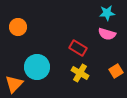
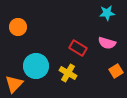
pink semicircle: moved 9 px down
cyan circle: moved 1 px left, 1 px up
yellow cross: moved 12 px left
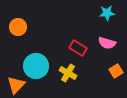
orange triangle: moved 2 px right, 1 px down
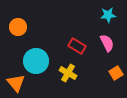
cyan star: moved 1 px right, 2 px down
pink semicircle: rotated 132 degrees counterclockwise
red rectangle: moved 1 px left, 2 px up
cyan circle: moved 5 px up
orange square: moved 2 px down
orange triangle: moved 2 px up; rotated 24 degrees counterclockwise
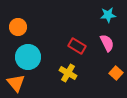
cyan circle: moved 8 px left, 4 px up
orange square: rotated 16 degrees counterclockwise
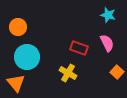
cyan star: rotated 21 degrees clockwise
red rectangle: moved 2 px right, 2 px down; rotated 12 degrees counterclockwise
cyan circle: moved 1 px left
orange square: moved 1 px right, 1 px up
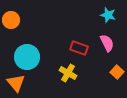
orange circle: moved 7 px left, 7 px up
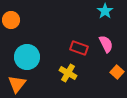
cyan star: moved 3 px left, 4 px up; rotated 21 degrees clockwise
pink semicircle: moved 1 px left, 1 px down
orange triangle: moved 1 px right, 1 px down; rotated 18 degrees clockwise
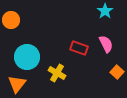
yellow cross: moved 11 px left
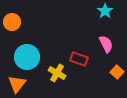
orange circle: moved 1 px right, 2 px down
red rectangle: moved 11 px down
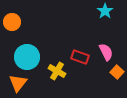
pink semicircle: moved 8 px down
red rectangle: moved 1 px right, 2 px up
yellow cross: moved 2 px up
orange triangle: moved 1 px right, 1 px up
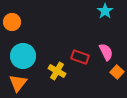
cyan circle: moved 4 px left, 1 px up
